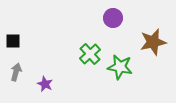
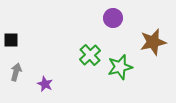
black square: moved 2 px left, 1 px up
green cross: moved 1 px down
green star: rotated 25 degrees counterclockwise
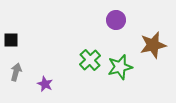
purple circle: moved 3 px right, 2 px down
brown star: moved 3 px down
green cross: moved 5 px down
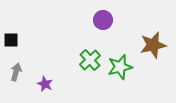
purple circle: moved 13 px left
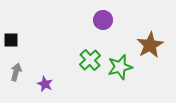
brown star: moved 3 px left; rotated 16 degrees counterclockwise
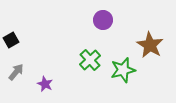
black square: rotated 28 degrees counterclockwise
brown star: rotated 12 degrees counterclockwise
green star: moved 3 px right, 3 px down
gray arrow: rotated 24 degrees clockwise
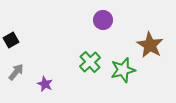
green cross: moved 2 px down
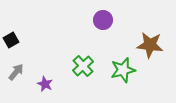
brown star: rotated 24 degrees counterclockwise
green cross: moved 7 px left, 4 px down
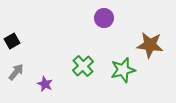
purple circle: moved 1 px right, 2 px up
black square: moved 1 px right, 1 px down
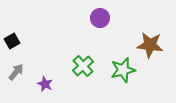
purple circle: moved 4 px left
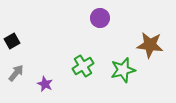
green cross: rotated 10 degrees clockwise
gray arrow: moved 1 px down
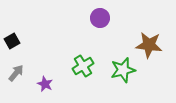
brown star: moved 1 px left
